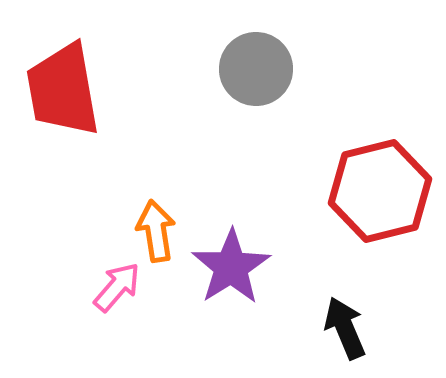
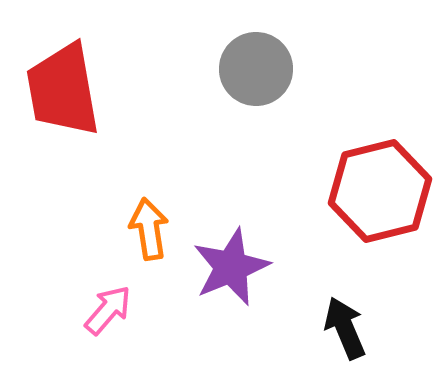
orange arrow: moved 7 px left, 2 px up
purple star: rotated 10 degrees clockwise
pink arrow: moved 9 px left, 23 px down
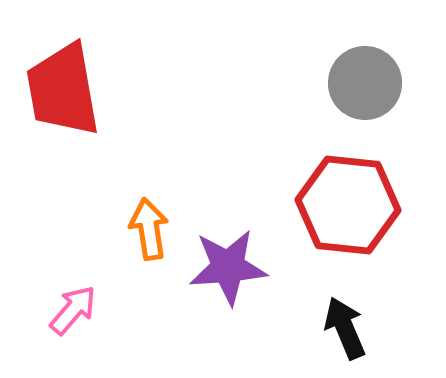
gray circle: moved 109 px right, 14 px down
red hexagon: moved 32 px left, 14 px down; rotated 20 degrees clockwise
purple star: moved 3 px left; rotated 18 degrees clockwise
pink arrow: moved 35 px left
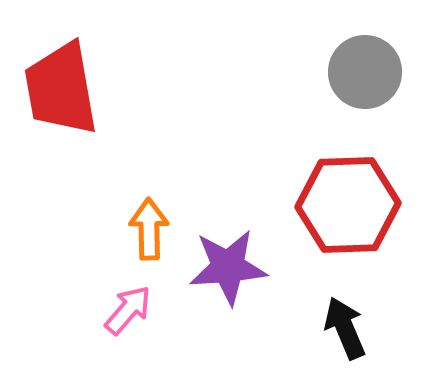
gray circle: moved 11 px up
red trapezoid: moved 2 px left, 1 px up
red hexagon: rotated 8 degrees counterclockwise
orange arrow: rotated 8 degrees clockwise
pink arrow: moved 55 px right
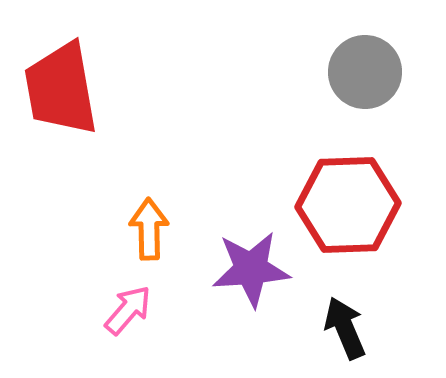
purple star: moved 23 px right, 2 px down
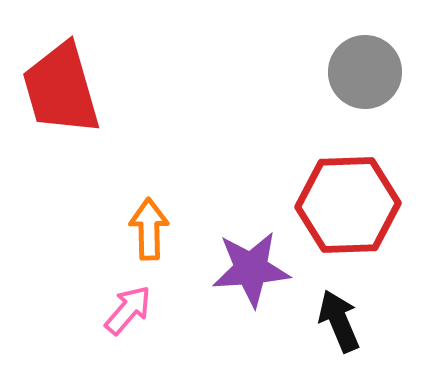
red trapezoid: rotated 6 degrees counterclockwise
black arrow: moved 6 px left, 7 px up
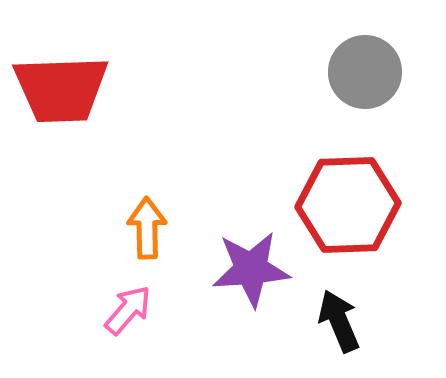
red trapezoid: rotated 76 degrees counterclockwise
orange arrow: moved 2 px left, 1 px up
